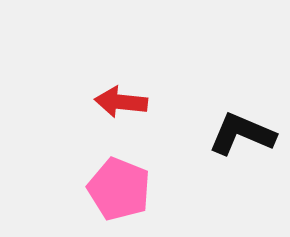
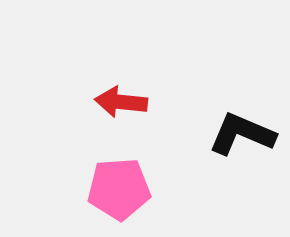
pink pentagon: rotated 26 degrees counterclockwise
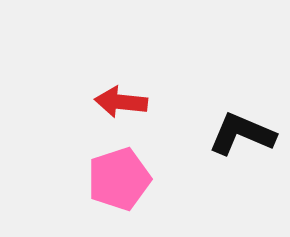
pink pentagon: moved 10 px up; rotated 14 degrees counterclockwise
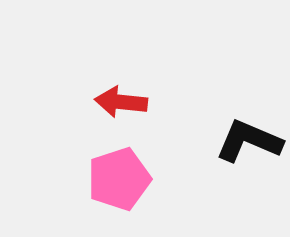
black L-shape: moved 7 px right, 7 px down
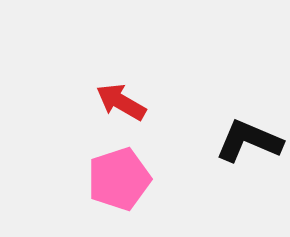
red arrow: rotated 24 degrees clockwise
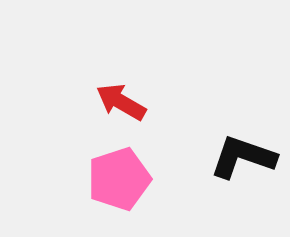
black L-shape: moved 6 px left, 16 px down; rotated 4 degrees counterclockwise
